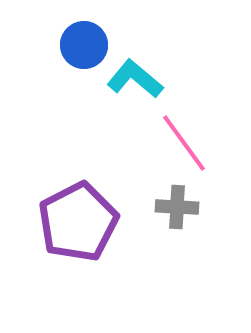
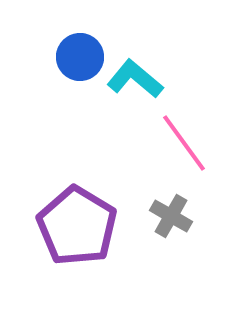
blue circle: moved 4 px left, 12 px down
gray cross: moved 6 px left, 9 px down; rotated 27 degrees clockwise
purple pentagon: moved 1 px left, 4 px down; rotated 14 degrees counterclockwise
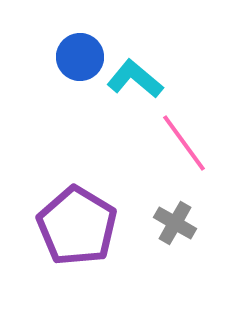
gray cross: moved 4 px right, 7 px down
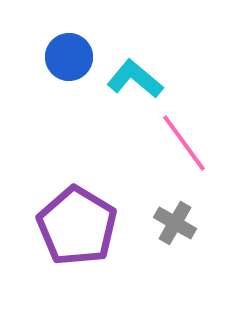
blue circle: moved 11 px left
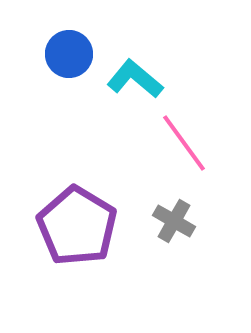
blue circle: moved 3 px up
gray cross: moved 1 px left, 2 px up
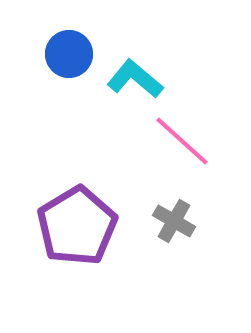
pink line: moved 2 px left, 2 px up; rotated 12 degrees counterclockwise
purple pentagon: rotated 10 degrees clockwise
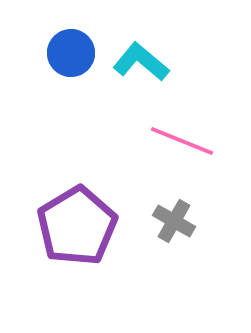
blue circle: moved 2 px right, 1 px up
cyan L-shape: moved 6 px right, 17 px up
pink line: rotated 20 degrees counterclockwise
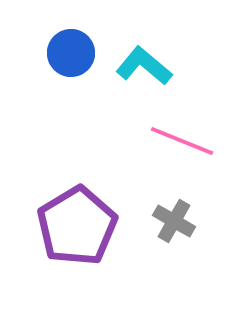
cyan L-shape: moved 3 px right, 4 px down
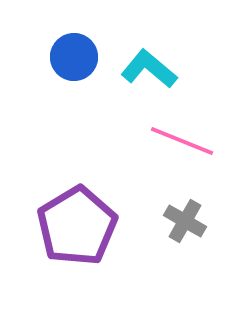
blue circle: moved 3 px right, 4 px down
cyan L-shape: moved 5 px right, 3 px down
gray cross: moved 11 px right
